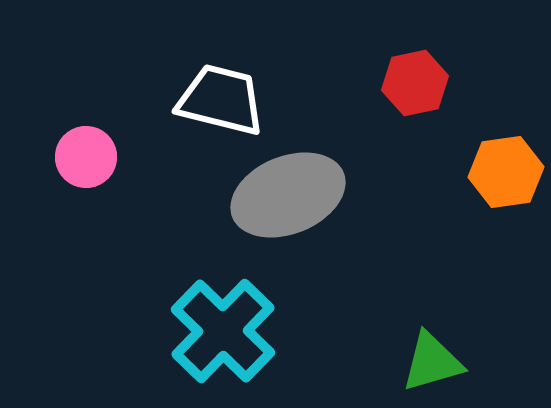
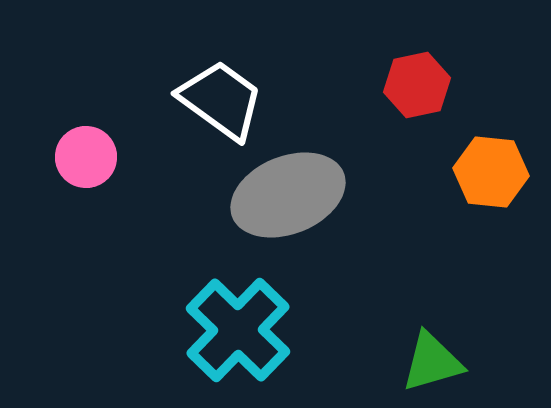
red hexagon: moved 2 px right, 2 px down
white trapezoid: rotated 22 degrees clockwise
orange hexagon: moved 15 px left; rotated 14 degrees clockwise
cyan cross: moved 15 px right, 1 px up
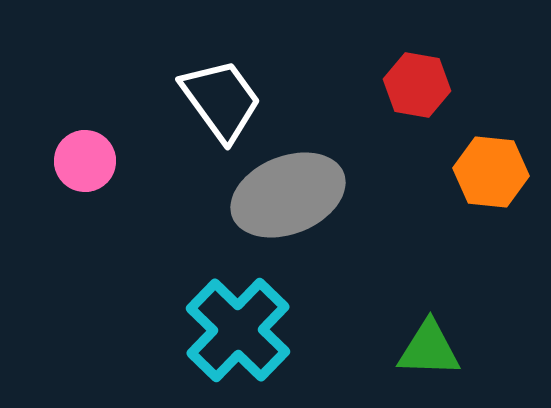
red hexagon: rotated 22 degrees clockwise
white trapezoid: rotated 18 degrees clockwise
pink circle: moved 1 px left, 4 px down
green triangle: moved 3 px left, 13 px up; rotated 18 degrees clockwise
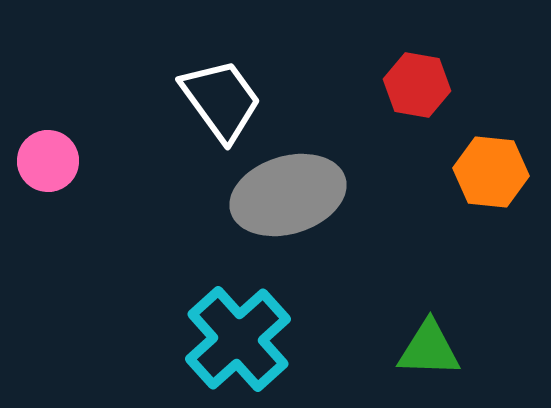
pink circle: moved 37 px left
gray ellipse: rotated 5 degrees clockwise
cyan cross: moved 9 px down; rotated 4 degrees clockwise
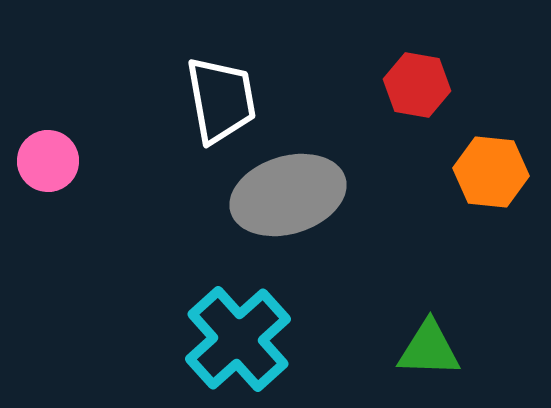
white trapezoid: rotated 26 degrees clockwise
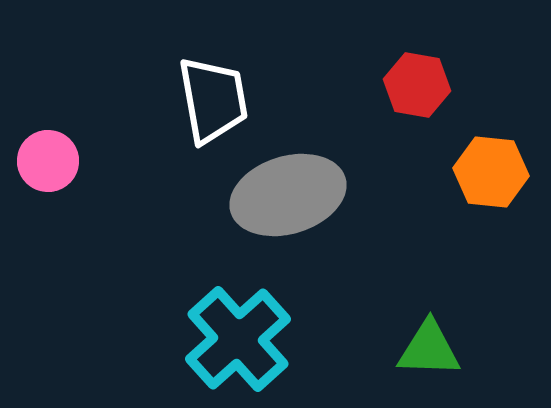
white trapezoid: moved 8 px left
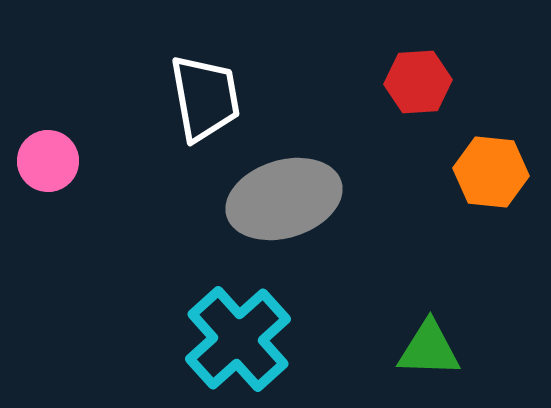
red hexagon: moved 1 px right, 3 px up; rotated 14 degrees counterclockwise
white trapezoid: moved 8 px left, 2 px up
gray ellipse: moved 4 px left, 4 px down
